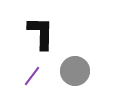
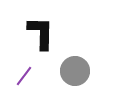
purple line: moved 8 px left
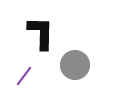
gray circle: moved 6 px up
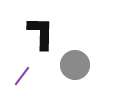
purple line: moved 2 px left
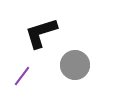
black L-shape: rotated 108 degrees counterclockwise
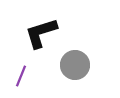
purple line: moved 1 px left; rotated 15 degrees counterclockwise
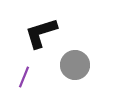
purple line: moved 3 px right, 1 px down
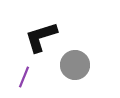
black L-shape: moved 4 px down
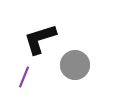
black L-shape: moved 1 px left, 2 px down
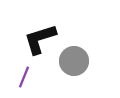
gray circle: moved 1 px left, 4 px up
